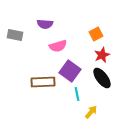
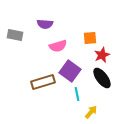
orange square: moved 6 px left, 4 px down; rotated 24 degrees clockwise
brown rectangle: rotated 15 degrees counterclockwise
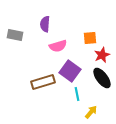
purple semicircle: rotated 91 degrees clockwise
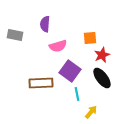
brown rectangle: moved 2 px left, 1 px down; rotated 15 degrees clockwise
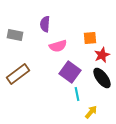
purple square: moved 1 px down
brown rectangle: moved 23 px left, 9 px up; rotated 35 degrees counterclockwise
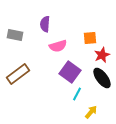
cyan line: rotated 40 degrees clockwise
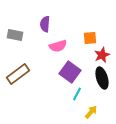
black ellipse: rotated 20 degrees clockwise
